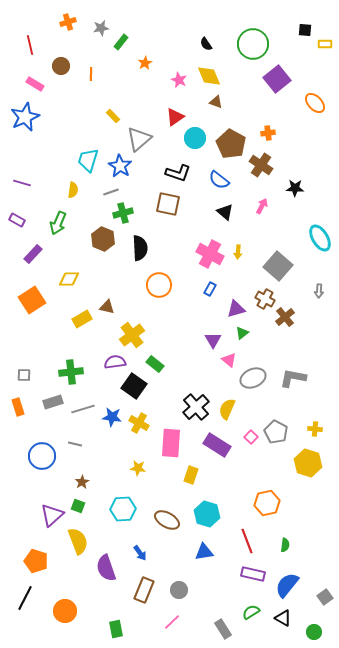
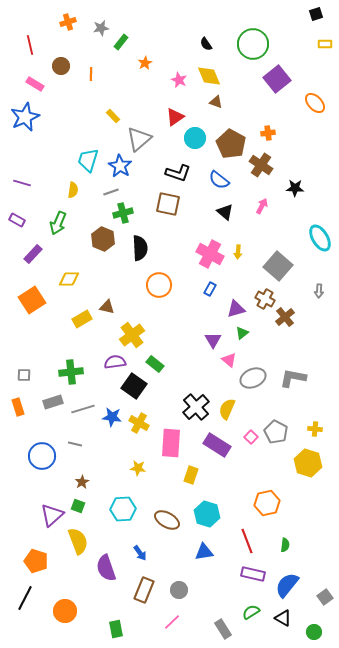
black square at (305, 30): moved 11 px right, 16 px up; rotated 24 degrees counterclockwise
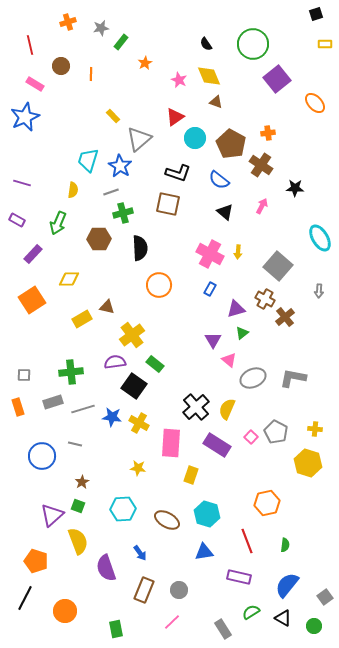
brown hexagon at (103, 239): moved 4 px left; rotated 25 degrees counterclockwise
purple rectangle at (253, 574): moved 14 px left, 3 px down
green circle at (314, 632): moved 6 px up
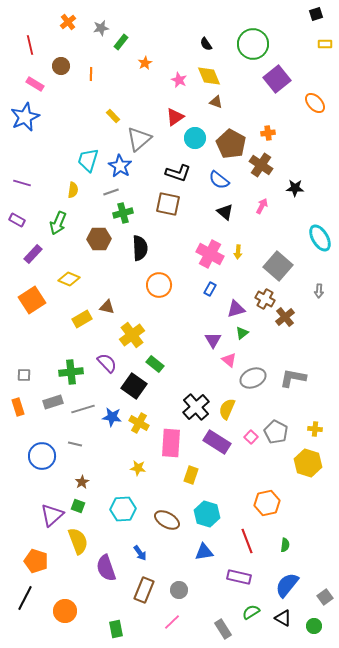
orange cross at (68, 22): rotated 21 degrees counterclockwise
yellow diamond at (69, 279): rotated 25 degrees clockwise
purple semicircle at (115, 362): moved 8 px left, 1 px down; rotated 55 degrees clockwise
purple rectangle at (217, 445): moved 3 px up
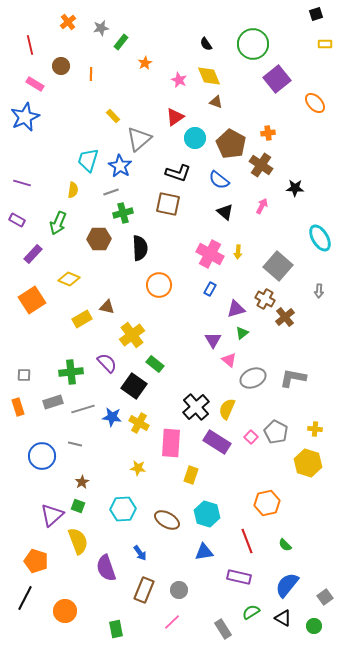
green semicircle at (285, 545): rotated 128 degrees clockwise
